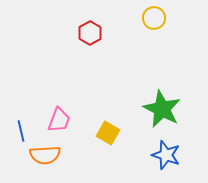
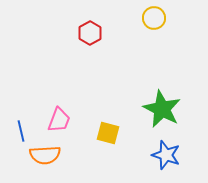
yellow square: rotated 15 degrees counterclockwise
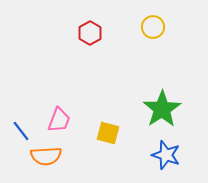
yellow circle: moved 1 px left, 9 px down
green star: rotated 12 degrees clockwise
blue line: rotated 25 degrees counterclockwise
orange semicircle: moved 1 px right, 1 px down
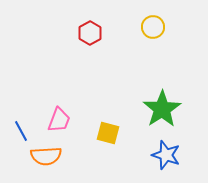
blue line: rotated 10 degrees clockwise
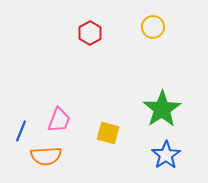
blue line: rotated 50 degrees clockwise
blue star: rotated 20 degrees clockwise
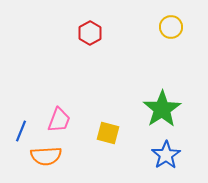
yellow circle: moved 18 px right
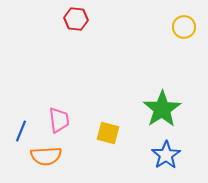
yellow circle: moved 13 px right
red hexagon: moved 14 px left, 14 px up; rotated 25 degrees counterclockwise
pink trapezoid: rotated 28 degrees counterclockwise
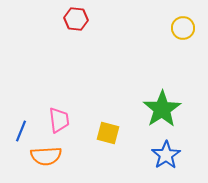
yellow circle: moved 1 px left, 1 px down
